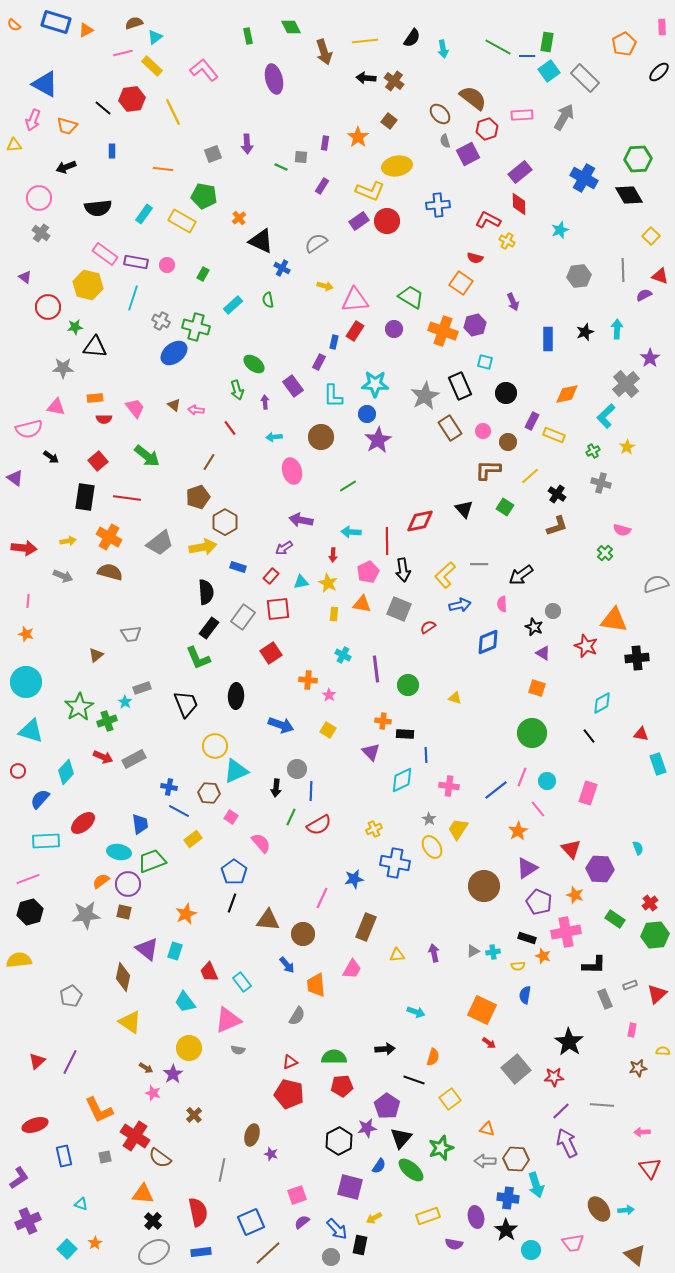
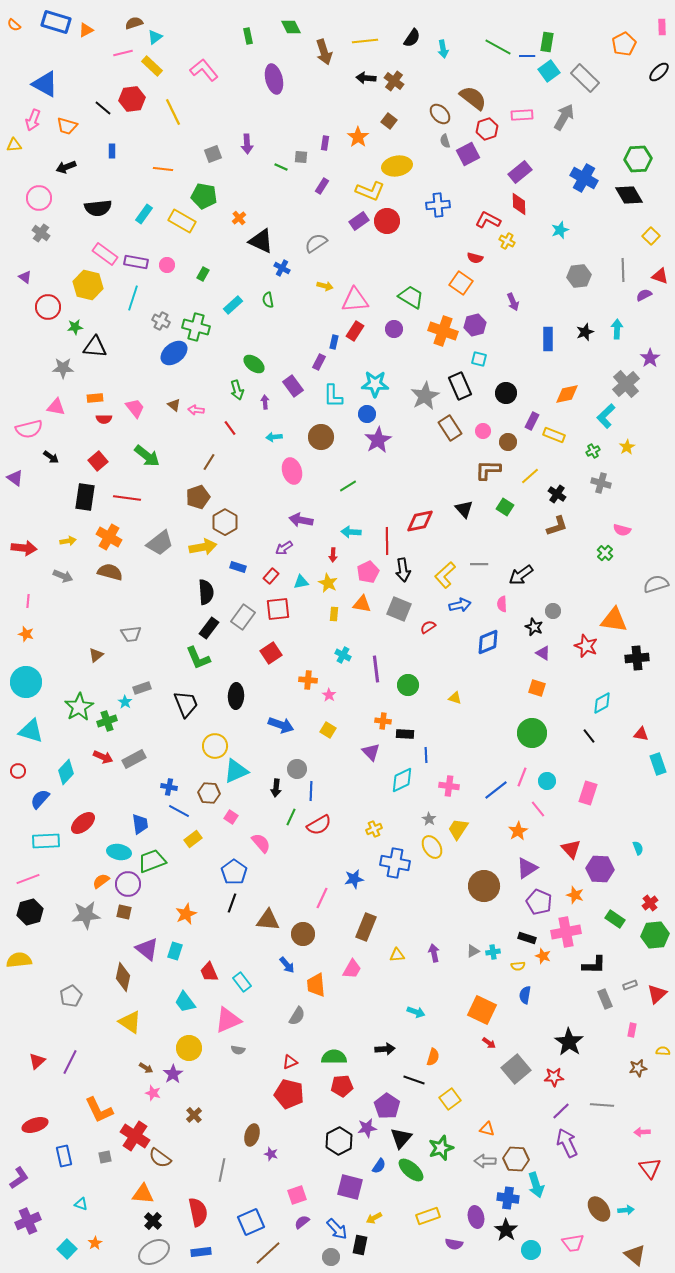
cyan square at (485, 362): moved 6 px left, 3 px up
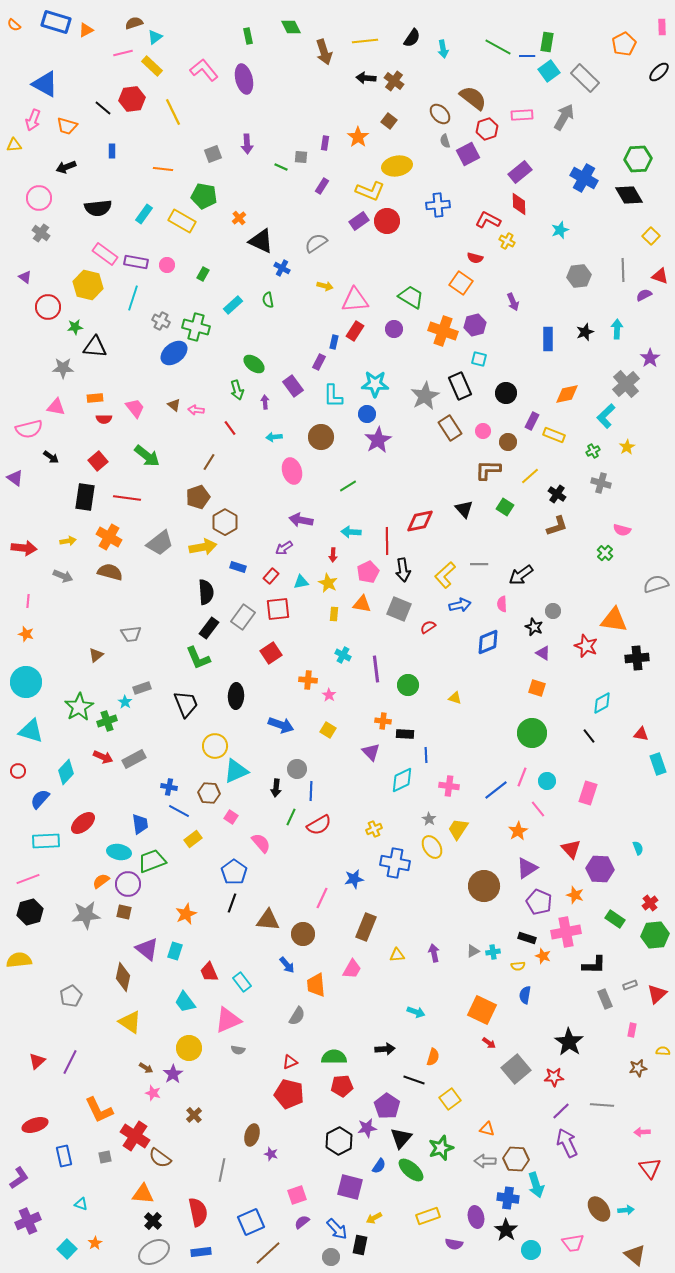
purple ellipse at (274, 79): moved 30 px left
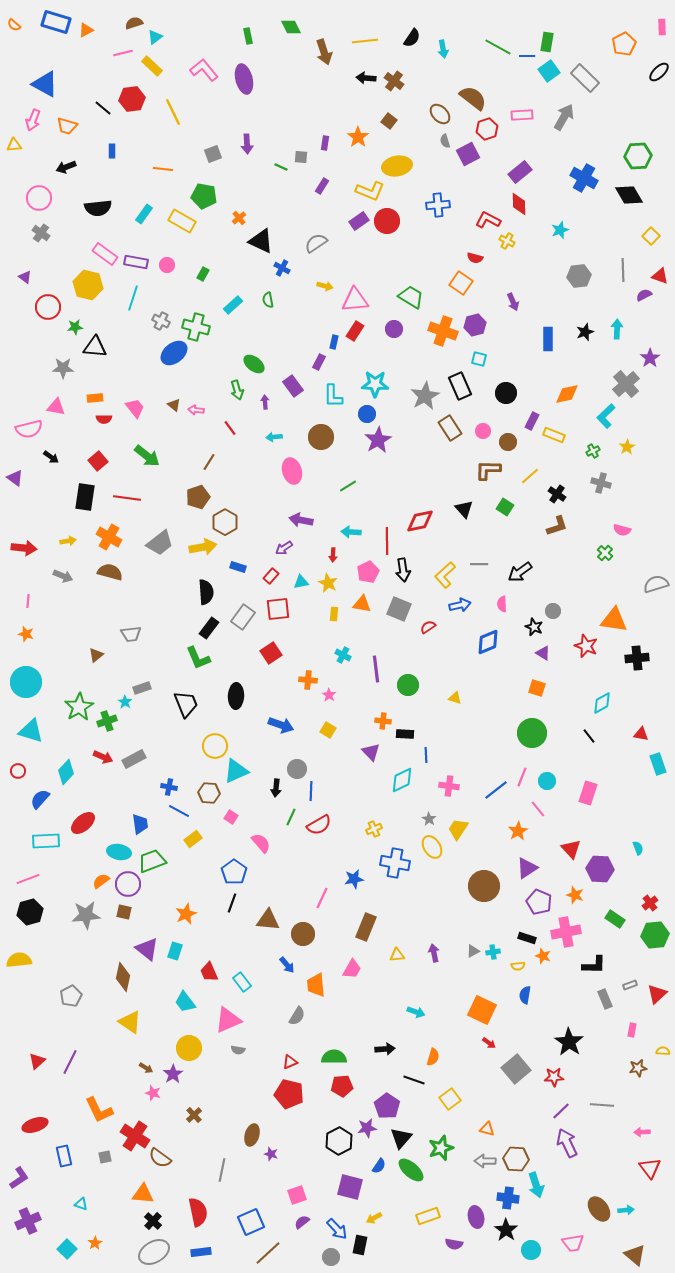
green hexagon at (638, 159): moved 3 px up
black arrow at (521, 575): moved 1 px left, 3 px up
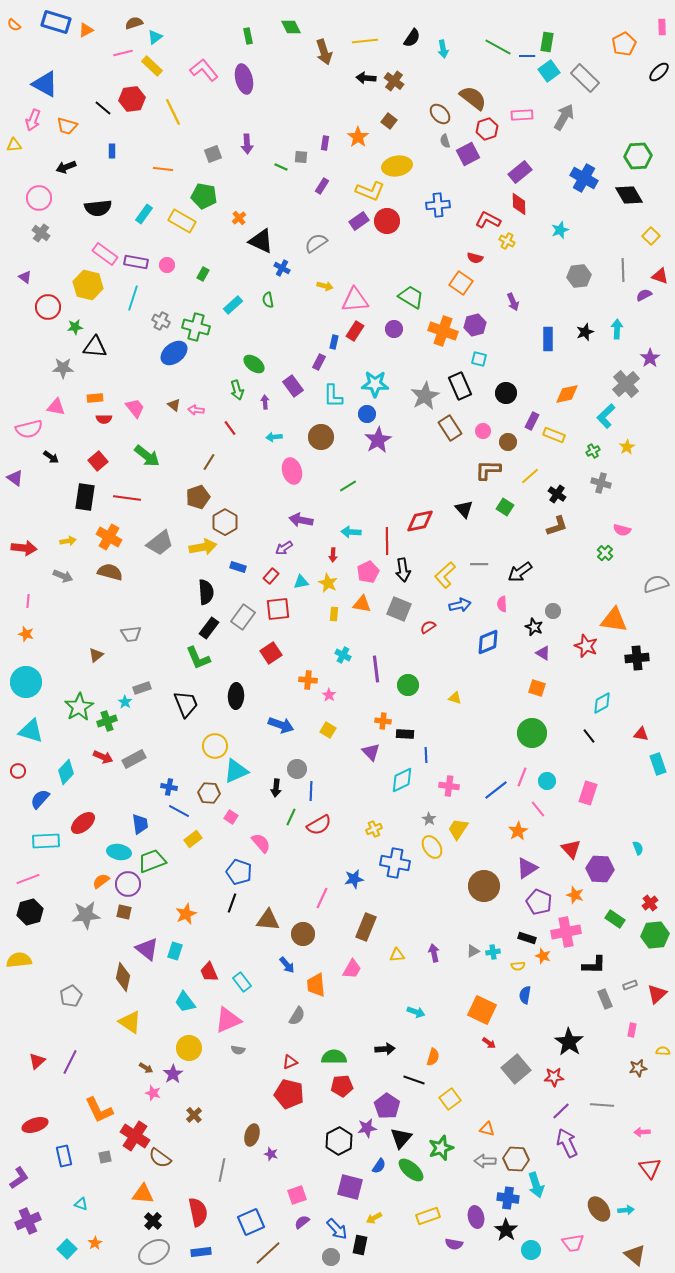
blue pentagon at (234, 872): moved 5 px right; rotated 15 degrees counterclockwise
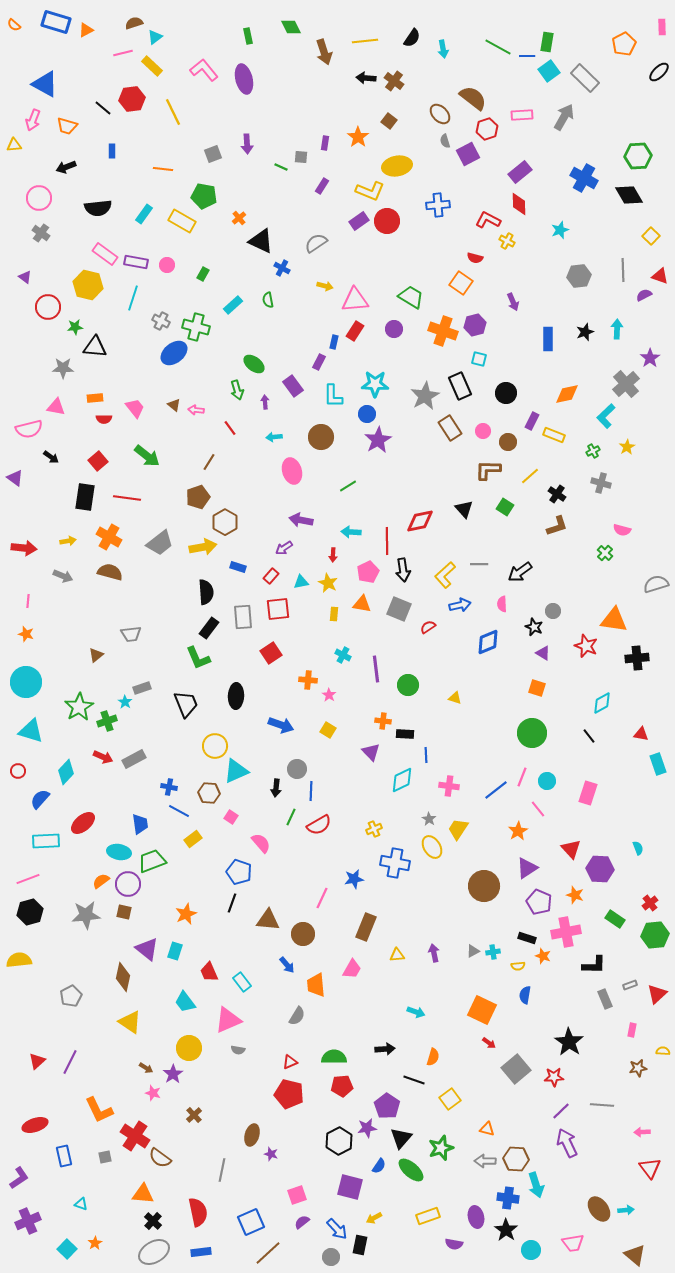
gray rectangle at (243, 617): rotated 40 degrees counterclockwise
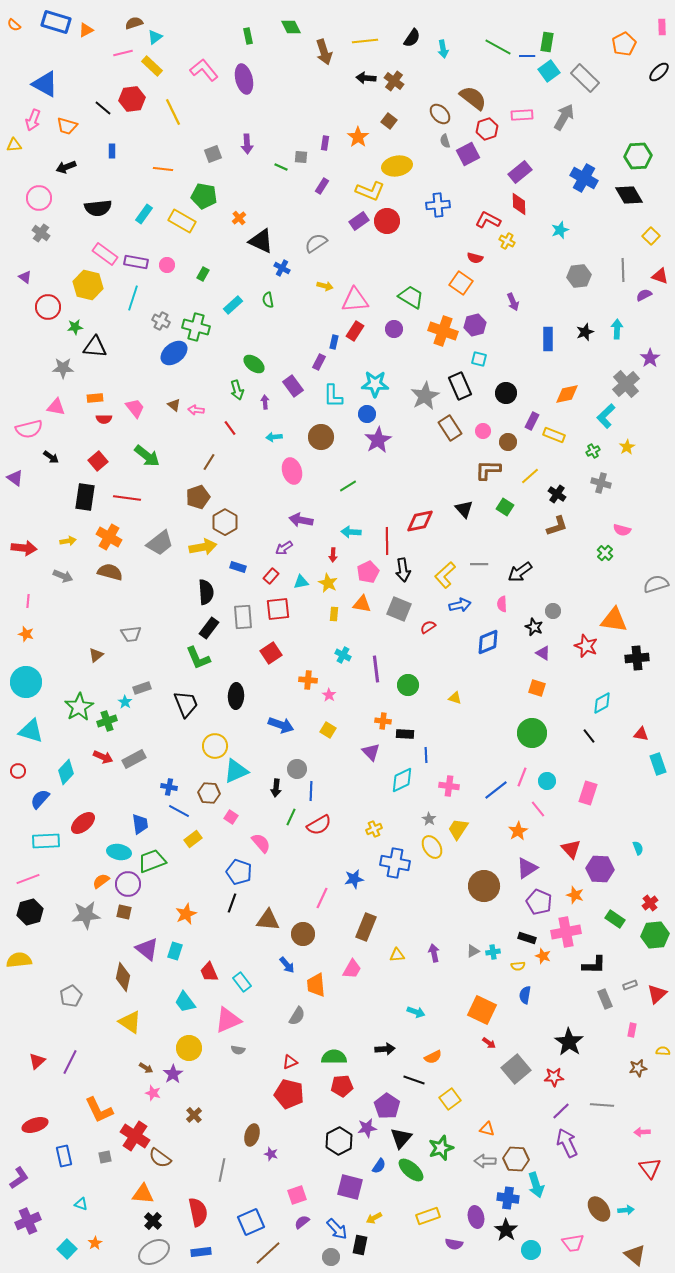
orange semicircle at (433, 1057): rotated 48 degrees clockwise
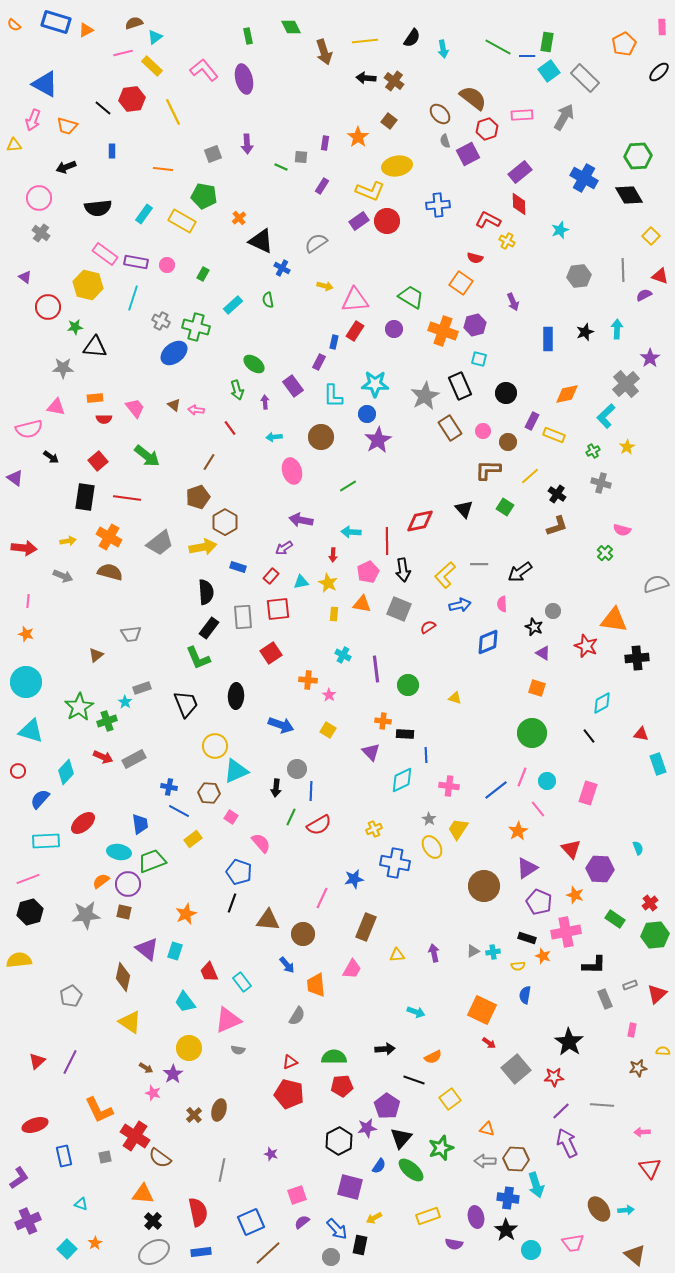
brown ellipse at (252, 1135): moved 33 px left, 25 px up
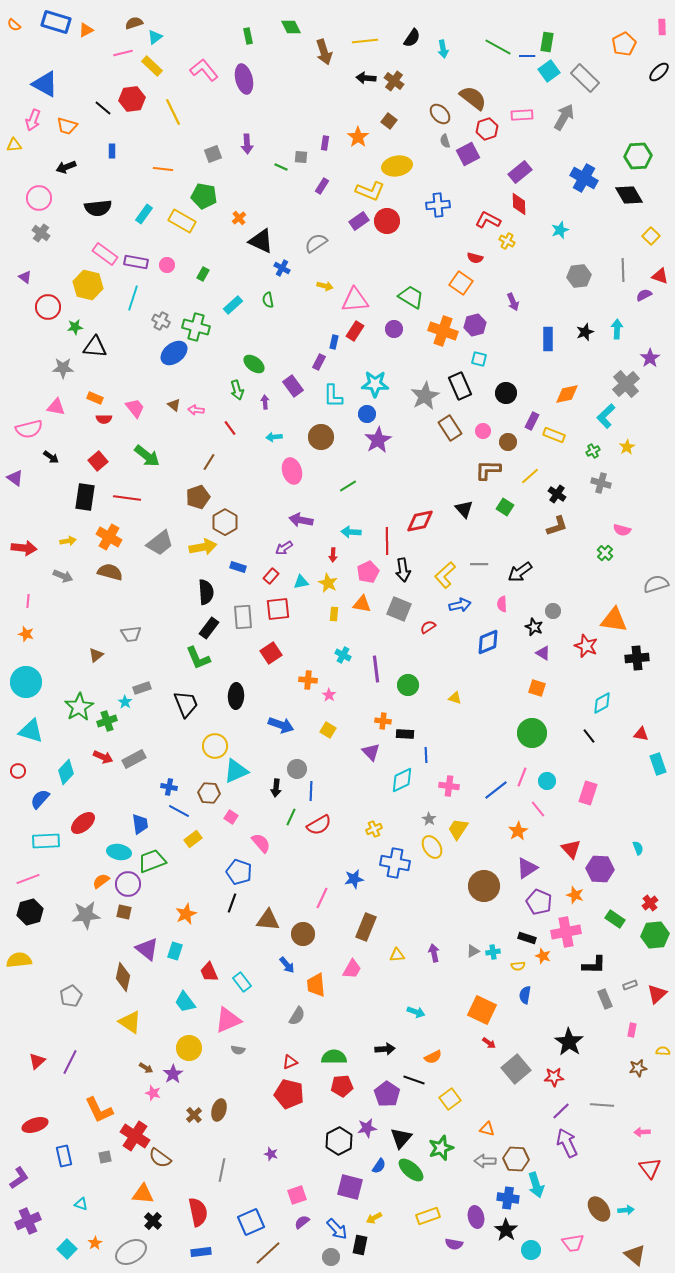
orange rectangle at (95, 398): rotated 28 degrees clockwise
purple pentagon at (387, 1106): moved 12 px up
gray ellipse at (154, 1252): moved 23 px left
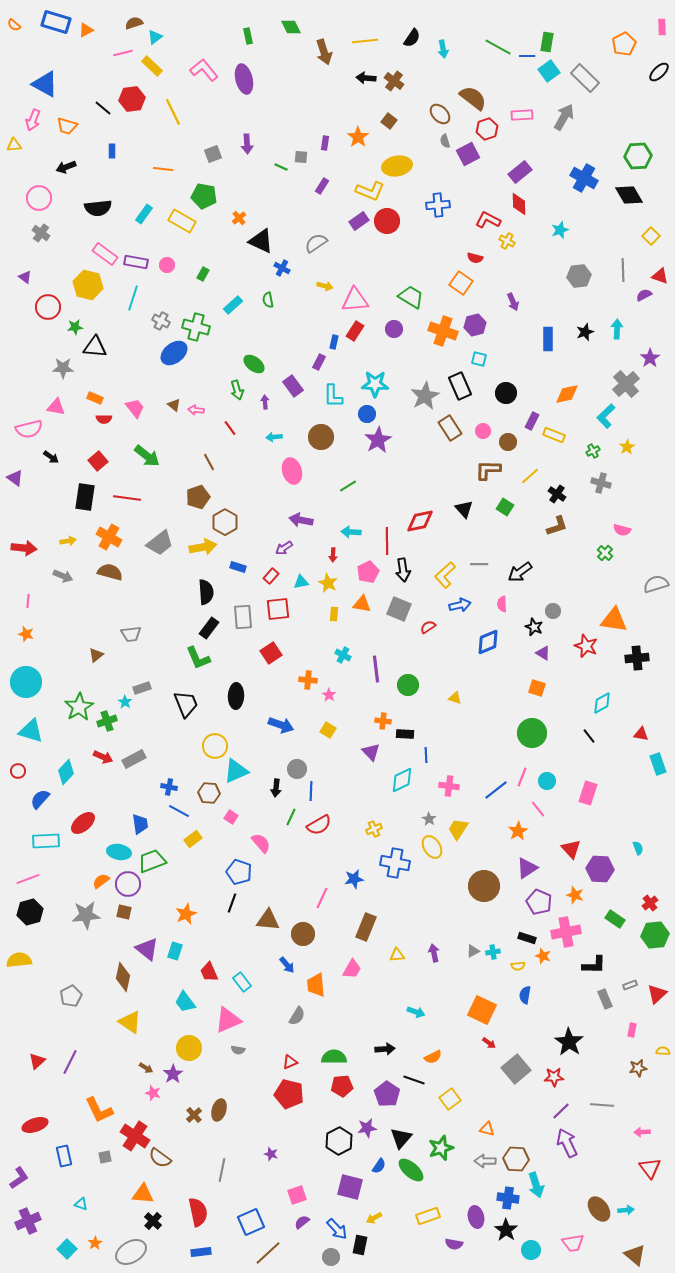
brown line at (209, 462): rotated 60 degrees counterclockwise
